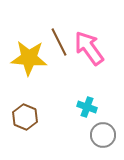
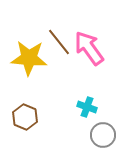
brown line: rotated 12 degrees counterclockwise
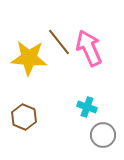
pink arrow: rotated 12 degrees clockwise
brown hexagon: moved 1 px left
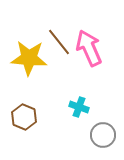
cyan cross: moved 8 px left
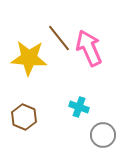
brown line: moved 4 px up
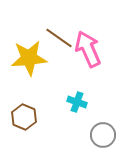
brown line: rotated 16 degrees counterclockwise
pink arrow: moved 1 px left, 1 px down
yellow star: rotated 9 degrees counterclockwise
cyan cross: moved 2 px left, 5 px up
